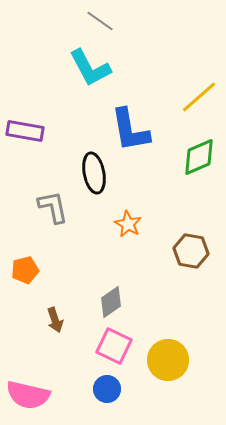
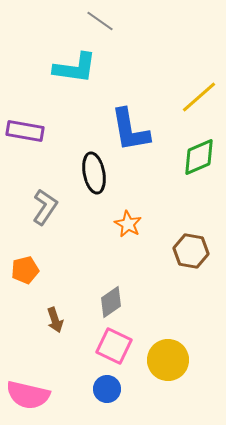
cyan L-shape: moved 15 px left; rotated 54 degrees counterclockwise
gray L-shape: moved 8 px left; rotated 45 degrees clockwise
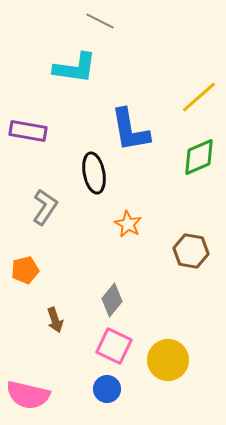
gray line: rotated 8 degrees counterclockwise
purple rectangle: moved 3 px right
gray diamond: moved 1 px right, 2 px up; rotated 16 degrees counterclockwise
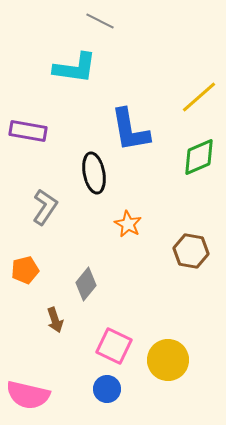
gray diamond: moved 26 px left, 16 px up
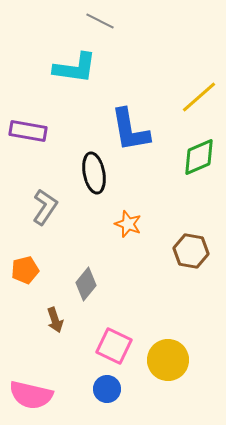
orange star: rotated 8 degrees counterclockwise
pink semicircle: moved 3 px right
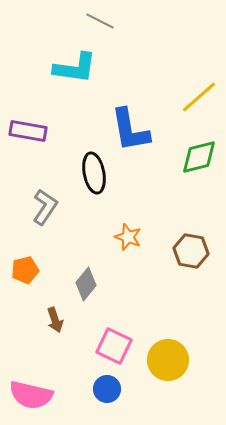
green diamond: rotated 9 degrees clockwise
orange star: moved 13 px down
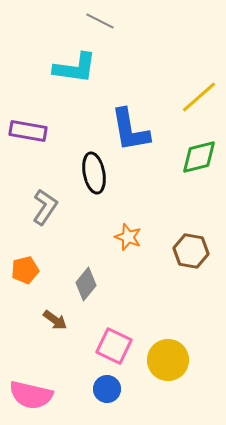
brown arrow: rotated 35 degrees counterclockwise
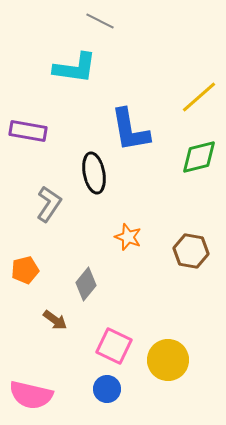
gray L-shape: moved 4 px right, 3 px up
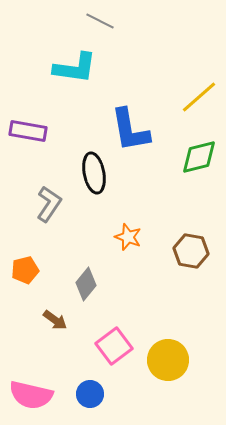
pink square: rotated 27 degrees clockwise
blue circle: moved 17 px left, 5 px down
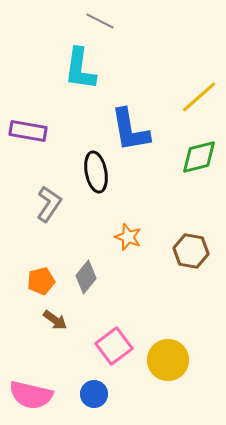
cyan L-shape: moved 5 px right, 1 px down; rotated 90 degrees clockwise
black ellipse: moved 2 px right, 1 px up
orange pentagon: moved 16 px right, 11 px down
gray diamond: moved 7 px up
blue circle: moved 4 px right
